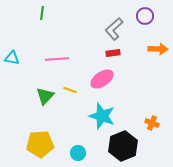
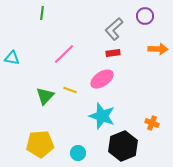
pink line: moved 7 px right, 5 px up; rotated 40 degrees counterclockwise
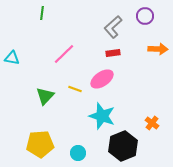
gray L-shape: moved 1 px left, 2 px up
yellow line: moved 5 px right, 1 px up
orange cross: rotated 16 degrees clockwise
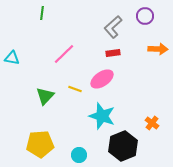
cyan circle: moved 1 px right, 2 px down
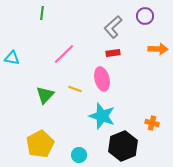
pink ellipse: rotated 70 degrees counterclockwise
green triangle: moved 1 px up
orange cross: rotated 24 degrees counterclockwise
yellow pentagon: rotated 24 degrees counterclockwise
